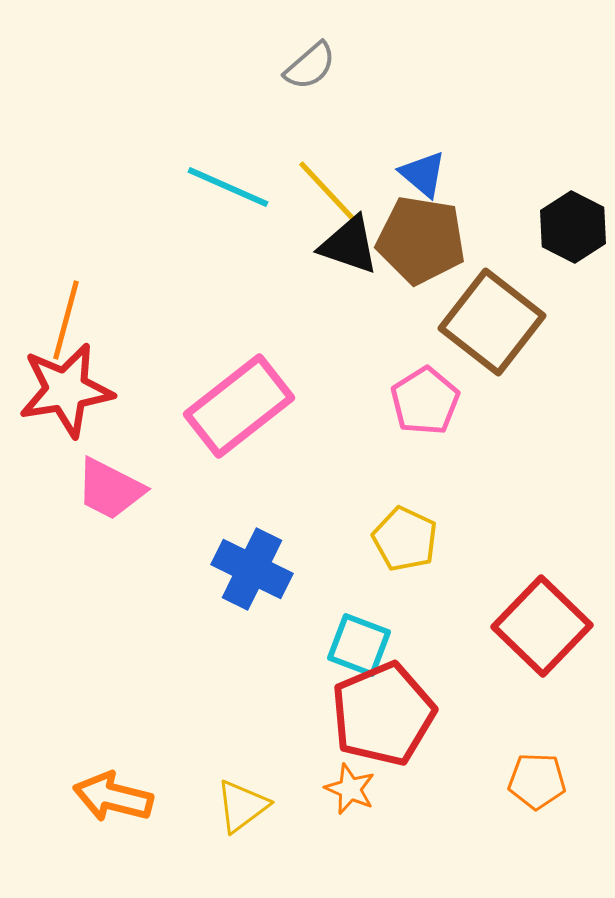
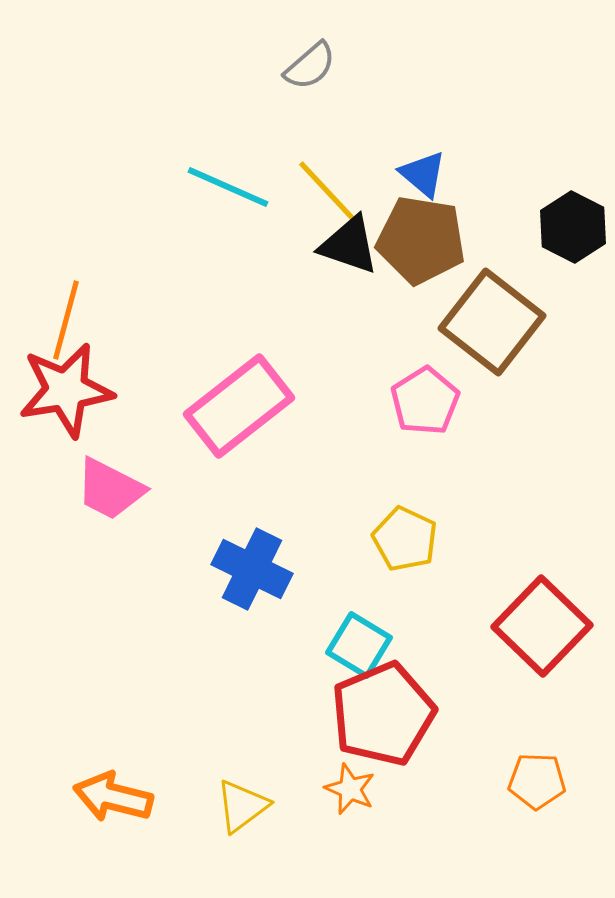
cyan square: rotated 10 degrees clockwise
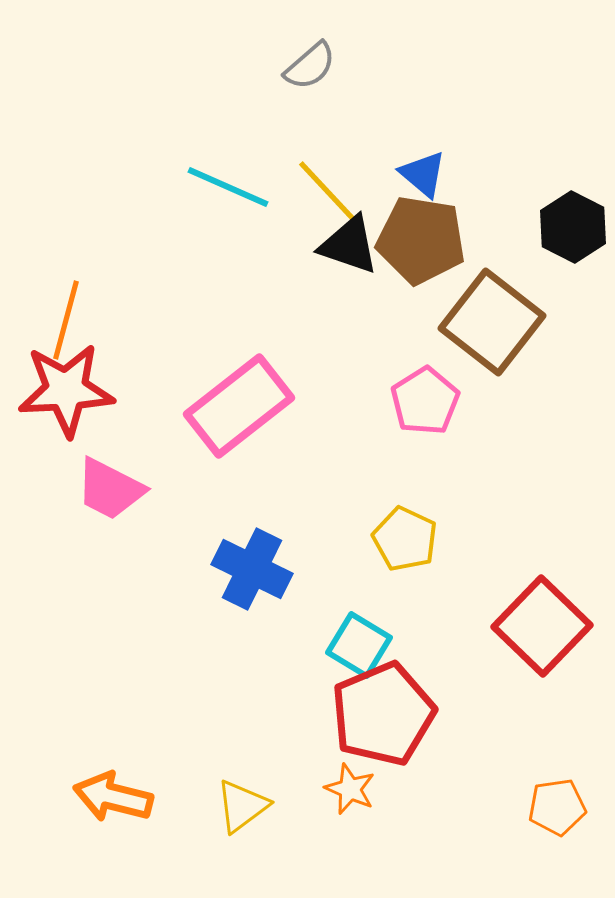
red star: rotated 6 degrees clockwise
orange pentagon: moved 20 px right, 26 px down; rotated 10 degrees counterclockwise
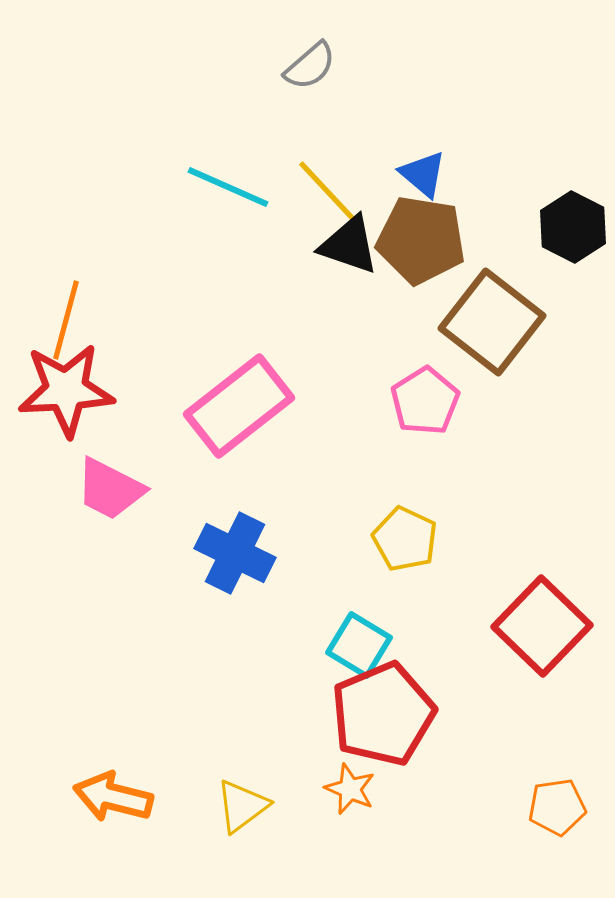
blue cross: moved 17 px left, 16 px up
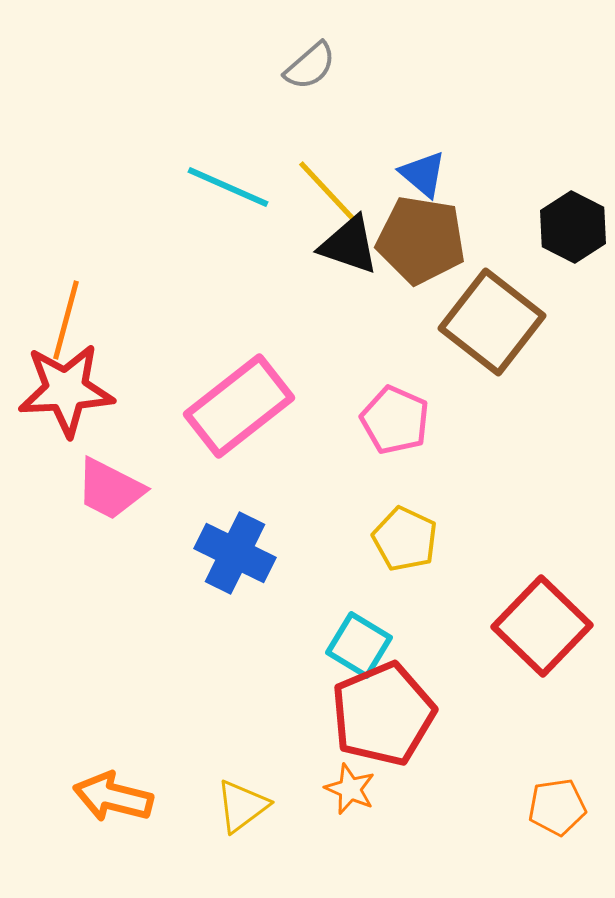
pink pentagon: moved 30 px left, 19 px down; rotated 16 degrees counterclockwise
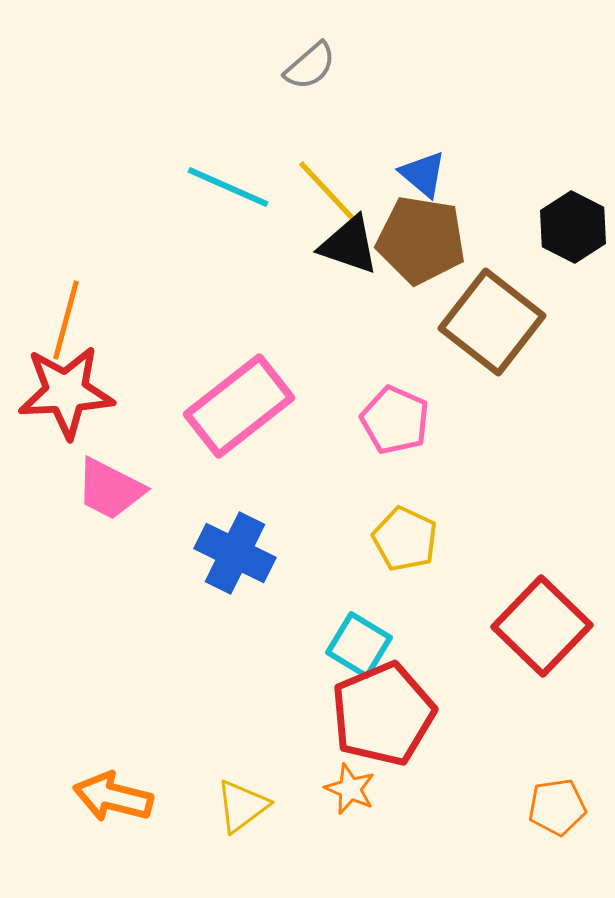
red star: moved 2 px down
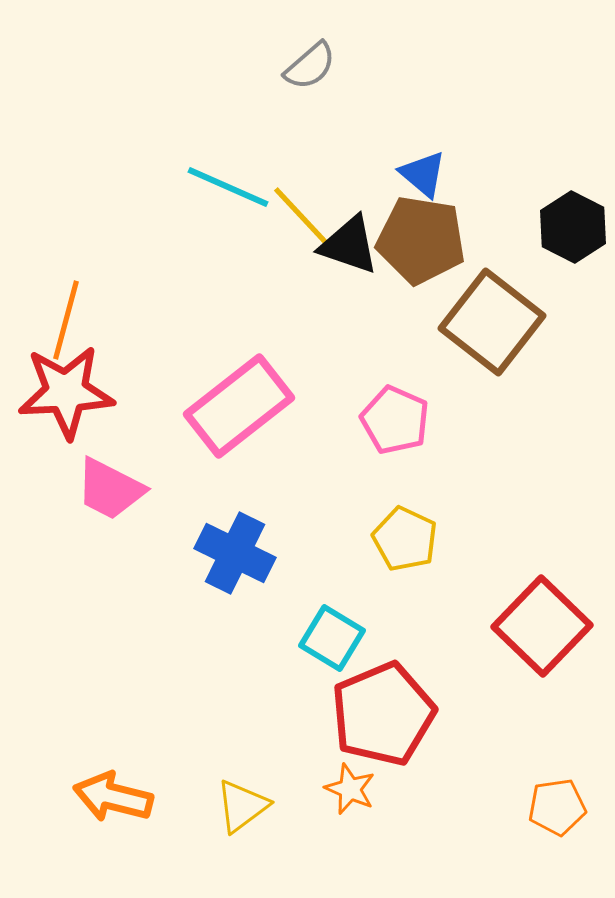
yellow line: moved 25 px left, 26 px down
cyan square: moved 27 px left, 7 px up
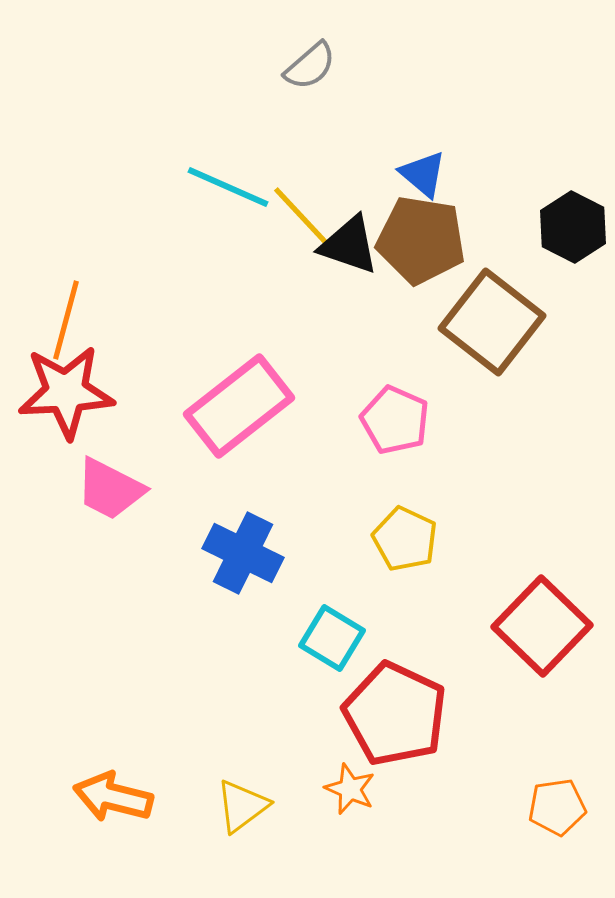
blue cross: moved 8 px right
red pentagon: moved 12 px right; rotated 24 degrees counterclockwise
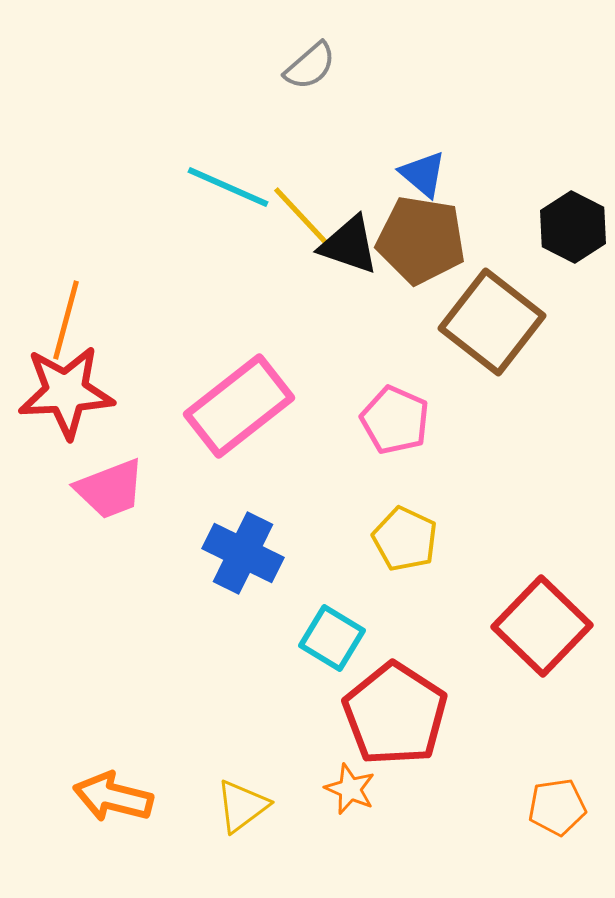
pink trapezoid: rotated 48 degrees counterclockwise
red pentagon: rotated 8 degrees clockwise
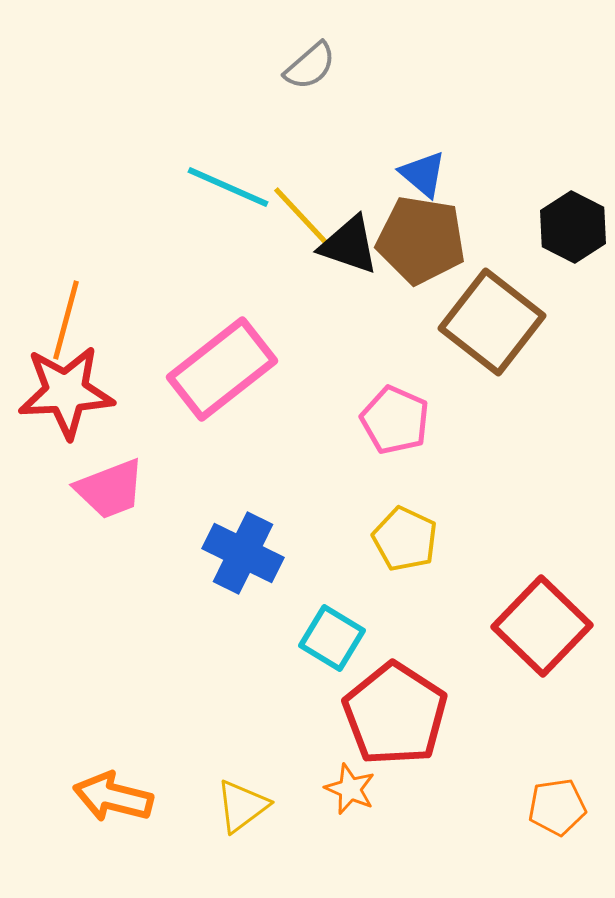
pink rectangle: moved 17 px left, 37 px up
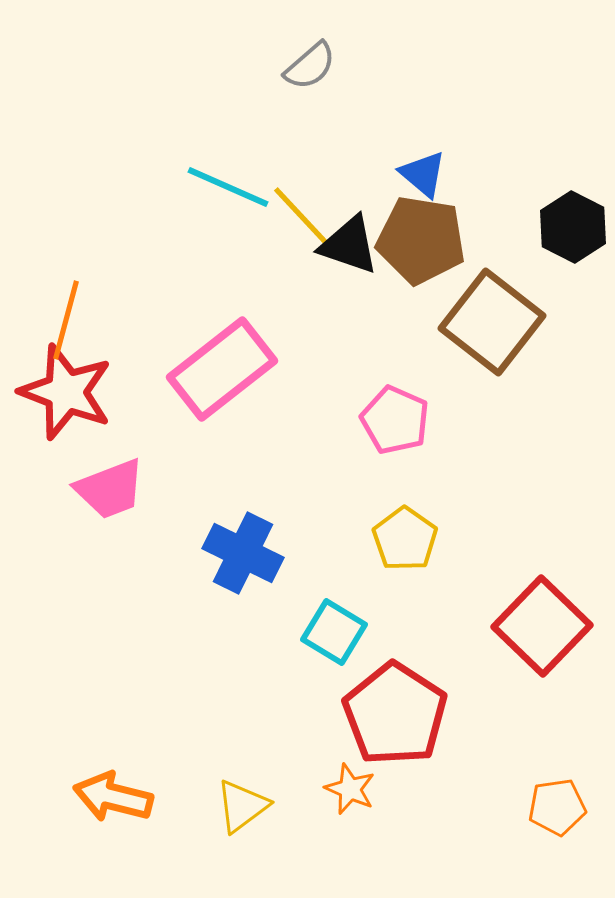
red star: rotated 24 degrees clockwise
yellow pentagon: rotated 10 degrees clockwise
cyan square: moved 2 px right, 6 px up
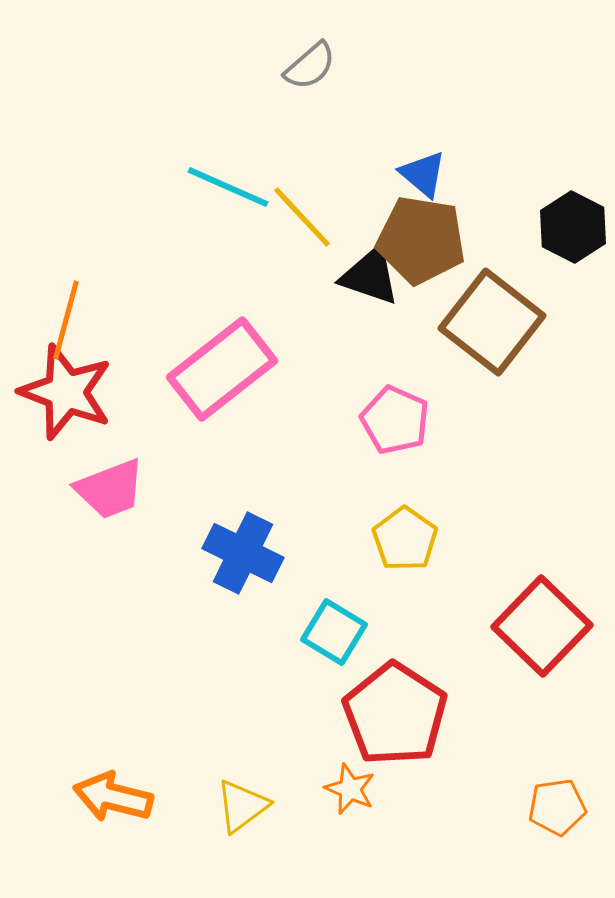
black triangle: moved 21 px right, 31 px down
